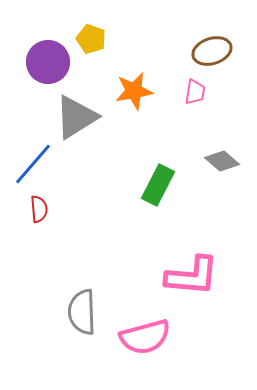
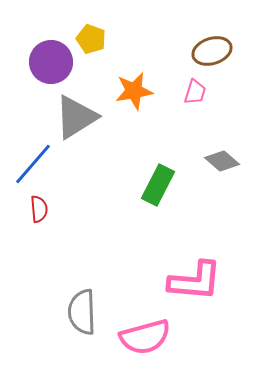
purple circle: moved 3 px right
pink trapezoid: rotated 8 degrees clockwise
pink L-shape: moved 3 px right, 5 px down
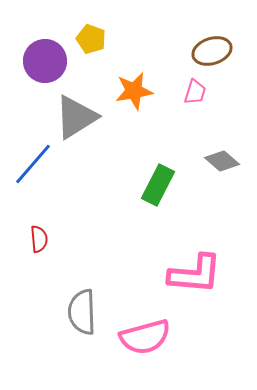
purple circle: moved 6 px left, 1 px up
red semicircle: moved 30 px down
pink L-shape: moved 7 px up
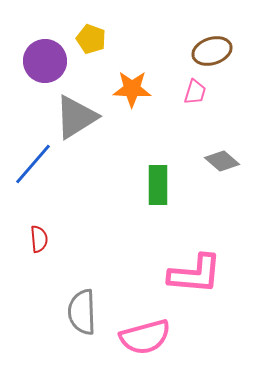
orange star: moved 2 px left, 2 px up; rotated 12 degrees clockwise
green rectangle: rotated 27 degrees counterclockwise
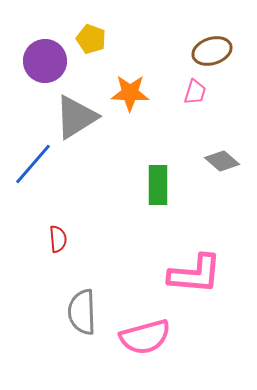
orange star: moved 2 px left, 4 px down
red semicircle: moved 19 px right
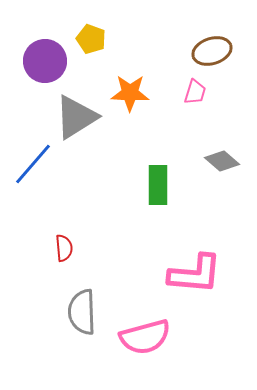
red semicircle: moved 6 px right, 9 px down
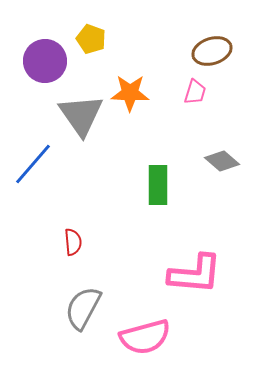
gray triangle: moved 5 px right, 2 px up; rotated 33 degrees counterclockwise
red semicircle: moved 9 px right, 6 px up
gray semicircle: moved 1 px right, 4 px up; rotated 30 degrees clockwise
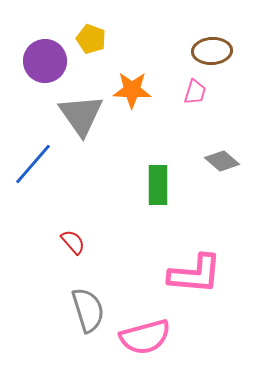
brown ellipse: rotated 15 degrees clockwise
orange star: moved 2 px right, 3 px up
red semicircle: rotated 36 degrees counterclockwise
gray semicircle: moved 5 px right, 2 px down; rotated 135 degrees clockwise
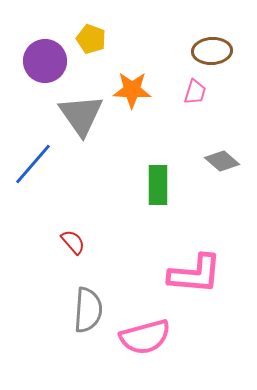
gray semicircle: rotated 21 degrees clockwise
